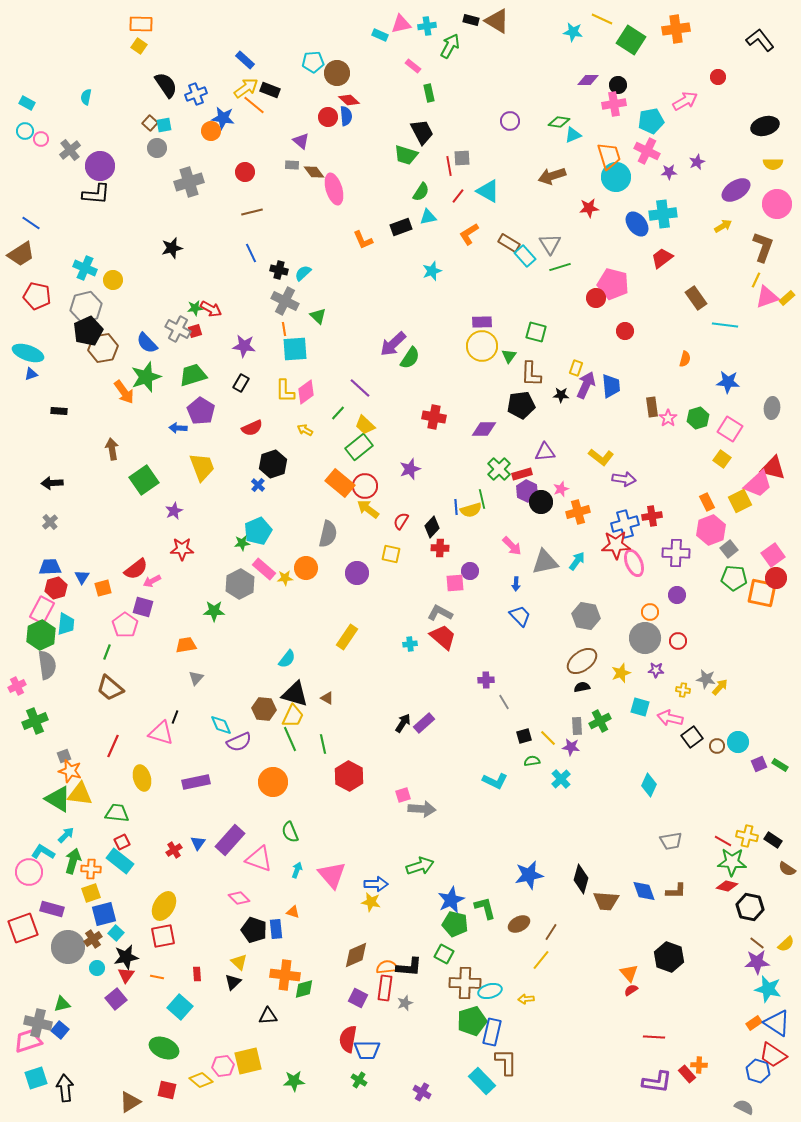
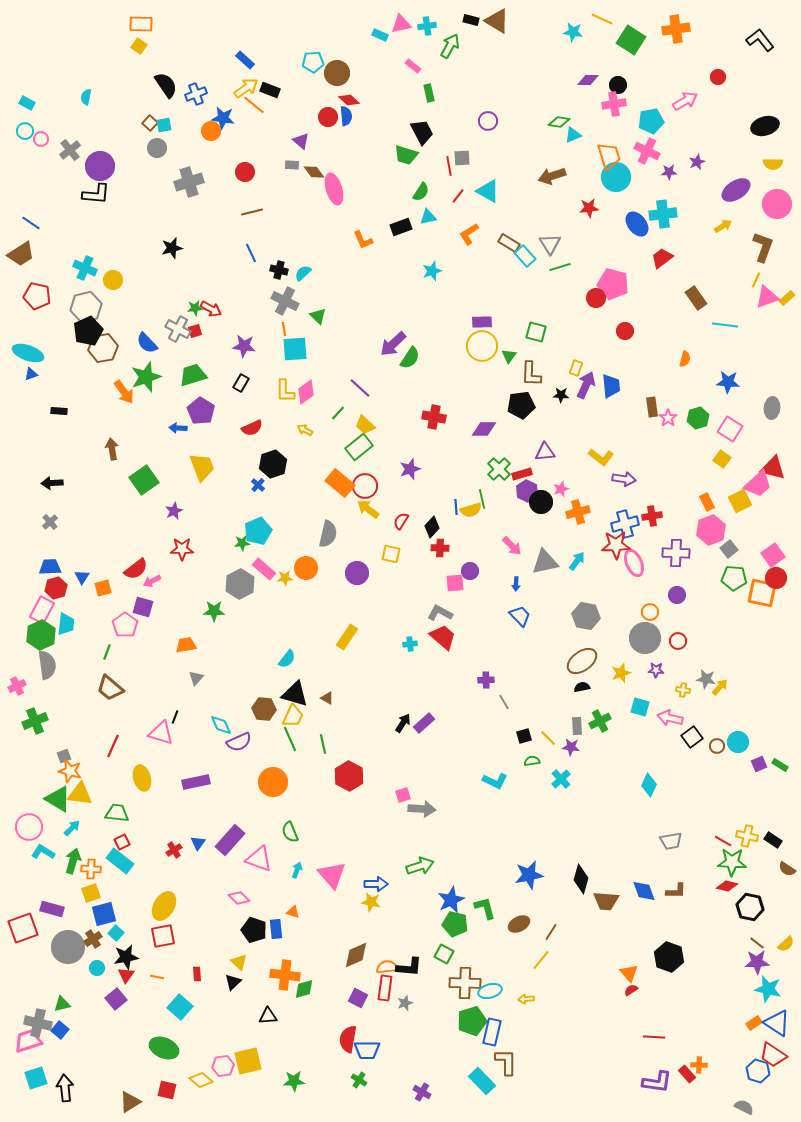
purple circle at (510, 121): moved 22 px left
cyan arrow at (66, 835): moved 6 px right, 7 px up
pink circle at (29, 872): moved 45 px up
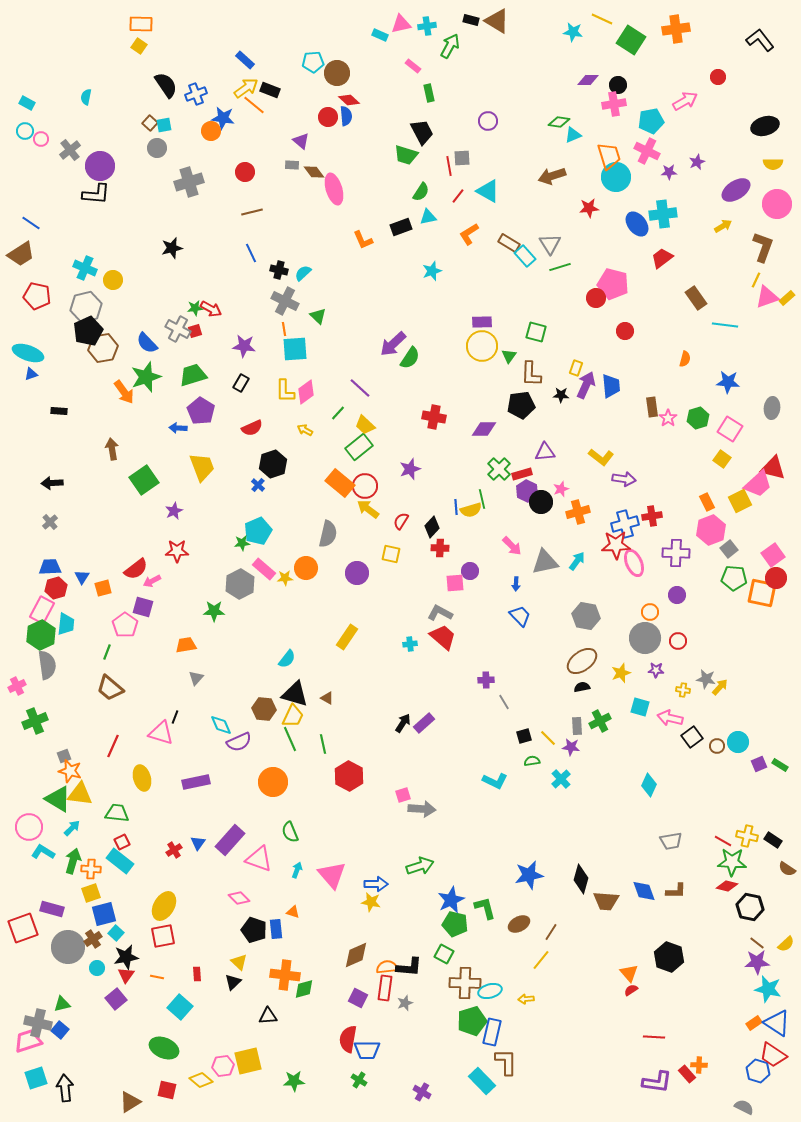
red star at (182, 549): moved 5 px left, 2 px down
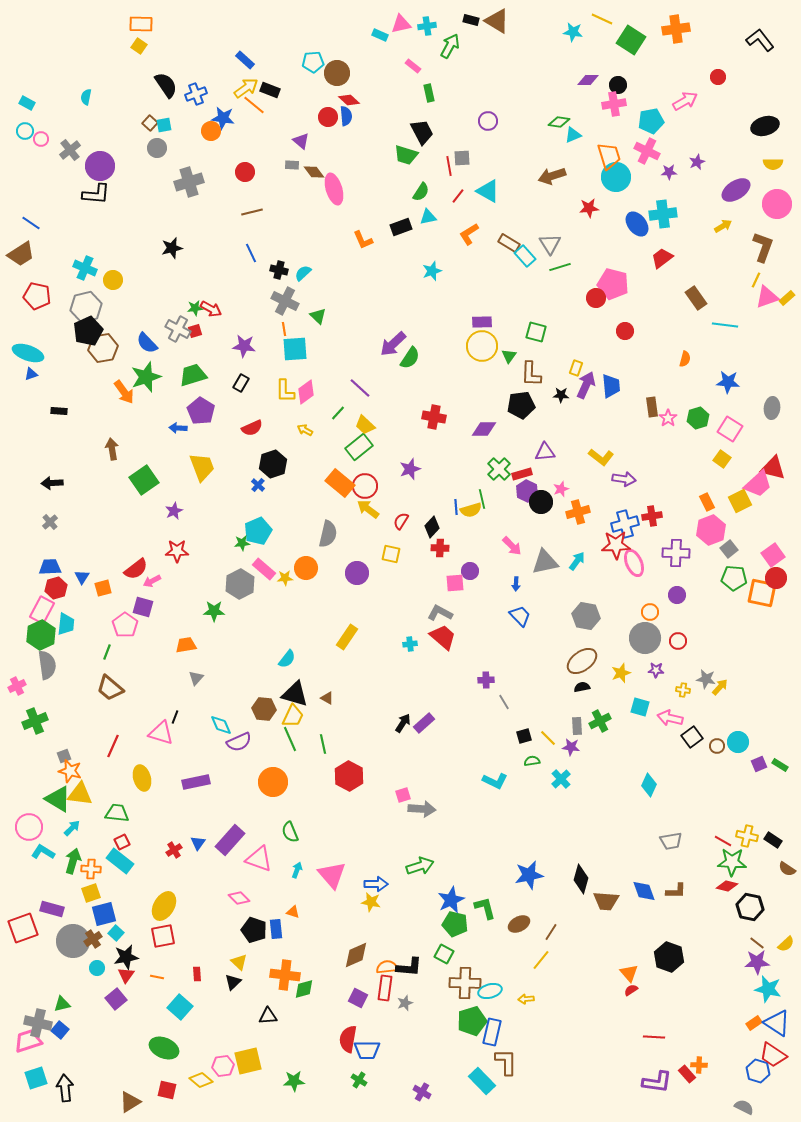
gray circle at (68, 947): moved 5 px right, 6 px up
